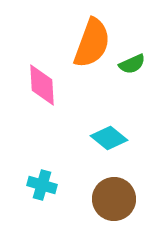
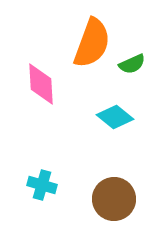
pink diamond: moved 1 px left, 1 px up
cyan diamond: moved 6 px right, 21 px up
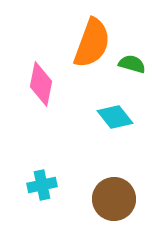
green semicircle: rotated 140 degrees counterclockwise
pink diamond: rotated 15 degrees clockwise
cyan diamond: rotated 12 degrees clockwise
cyan cross: rotated 28 degrees counterclockwise
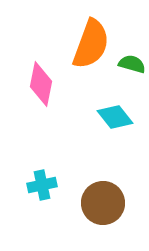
orange semicircle: moved 1 px left, 1 px down
brown circle: moved 11 px left, 4 px down
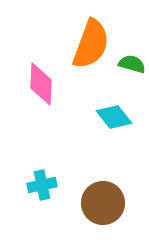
pink diamond: rotated 9 degrees counterclockwise
cyan diamond: moved 1 px left
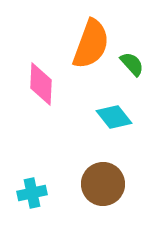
green semicircle: rotated 32 degrees clockwise
cyan cross: moved 10 px left, 8 px down
brown circle: moved 19 px up
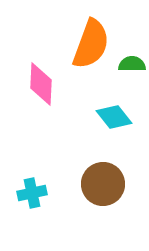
green semicircle: rotated 48 degrees counterclockwise
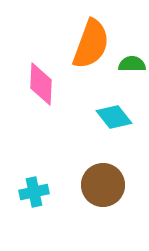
brown circle: moved 1 px down
cyan cross: moved 2 px right, 1 px up
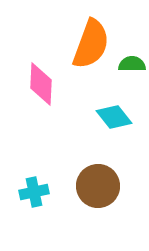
brown circle: moved 5 px left, 1 px down
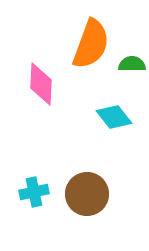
brown circle: moved 11 px left, 8 px down
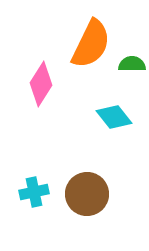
orange semicircle: rotated 6 degrees clockwise
pink diamond: rotated 30 degrees clockwise
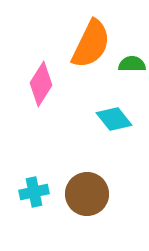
cyan diamond: moved 2 px down
